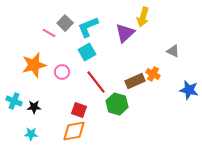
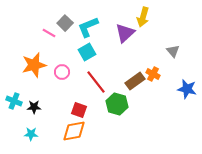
gray triangle: rotated 24 degrees clockwise
brown rectangle: rotated 12 degrees counterclockwise
blue star: moved 2 px left, 1 px up
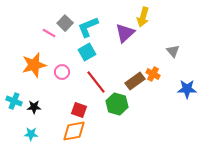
blue star: rotated 12 degrees counterclockwise
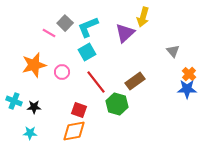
orange cross: moved 36 px right; rotated 16 degrees clockwise
cyan star: moved 1 px left, 1 px up
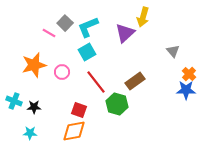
blue star: moved 1 px left, 1 px down
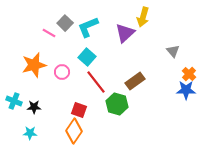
cyan square: moved 5 px down; rotated 18 degrees counterclockwise
orange diamond: rotated 45 degrees counterclockwise
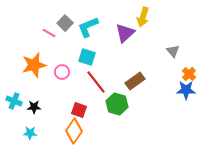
cyan square: rotated 24 degrees counterclockwise
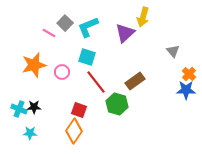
cyan cross: moved 5 px right, 8 px down
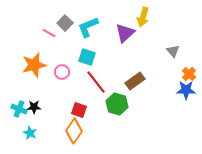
cyan star: rotated 24 degrees clockwise
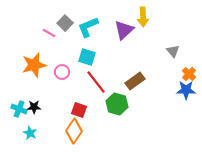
yellow arrow: rotated 18 degrees counterclockwise
purple triangle: moved 1 px left, 3 px up
